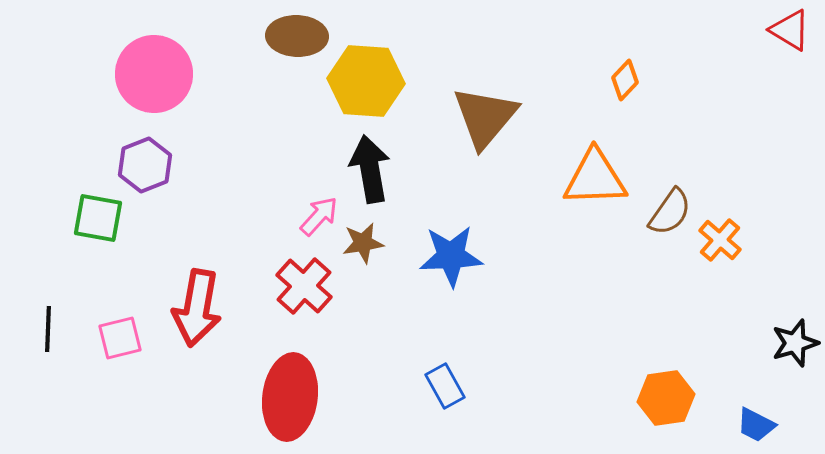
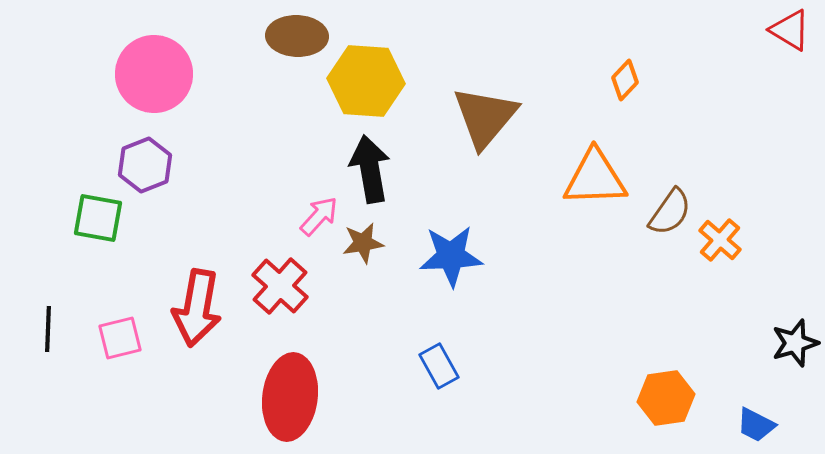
red cross: moved 24 px left
blue rectangle: moved 6 px left, 20 px up
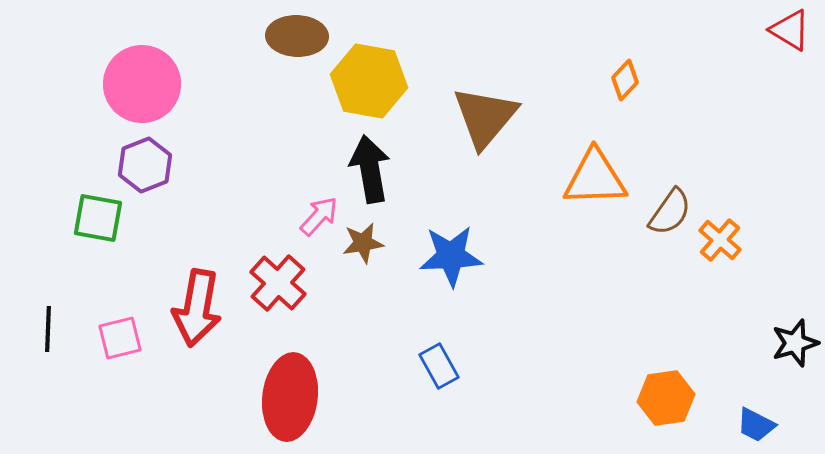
pink circle: moved 12 px left, 10 px down
yellow hexagon: moved 3 px right; rotated 6 degrees clockwise
red cross: moved 2 px left, 3 px up
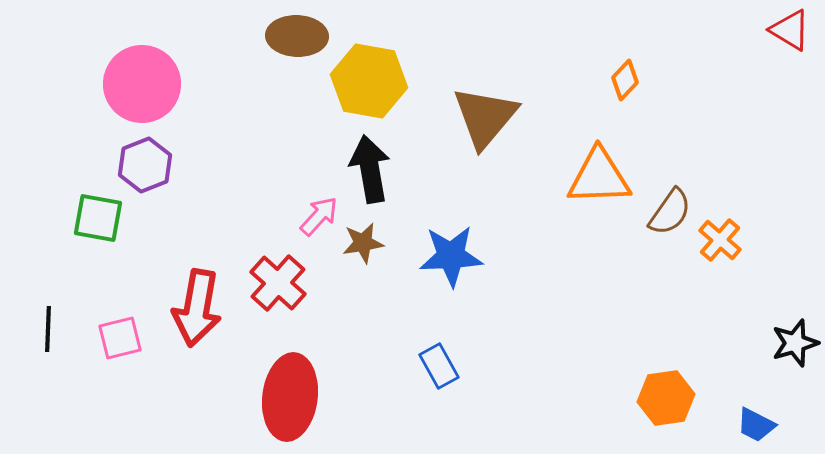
orange triangle: moved 4 px right, 1 px up
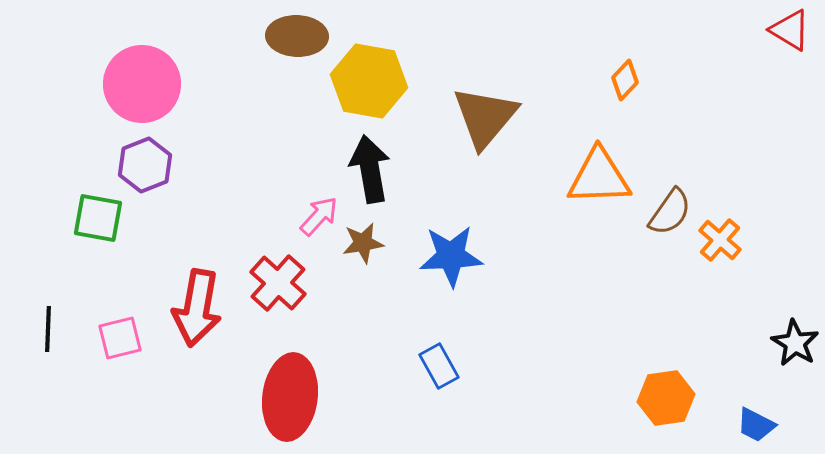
black star: rotated 24 degrees counterclockwise
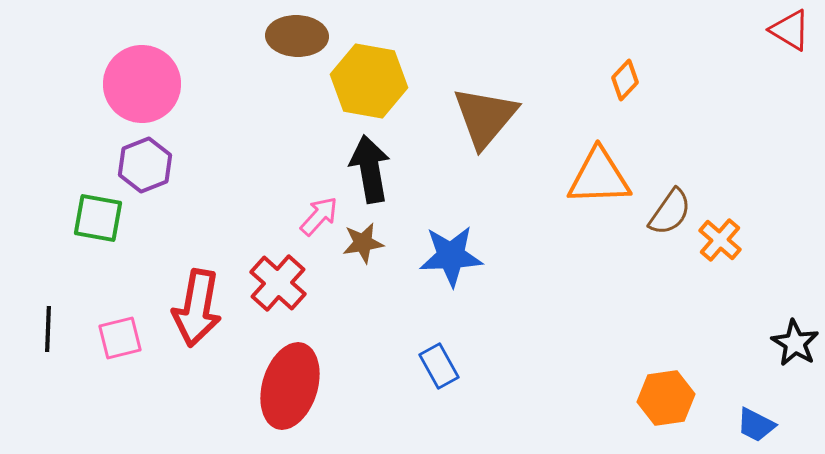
red ellipse: moved 11 px up; rotated 10 degrees clockwise
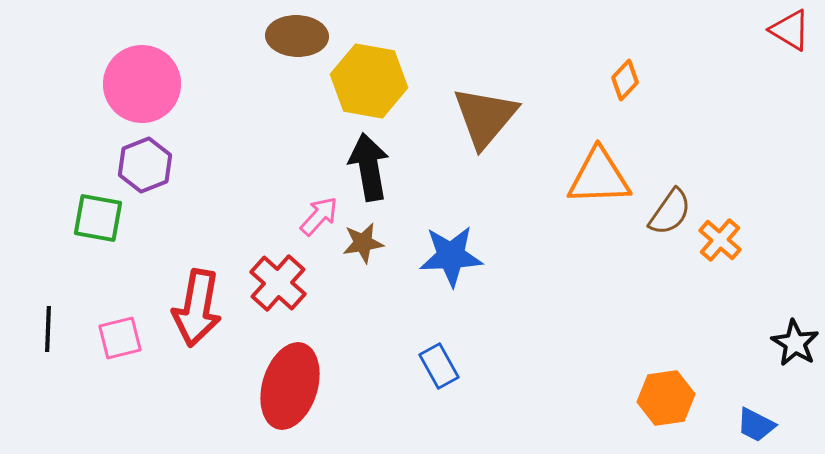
black arrow: moved 1 px left, 2 px up
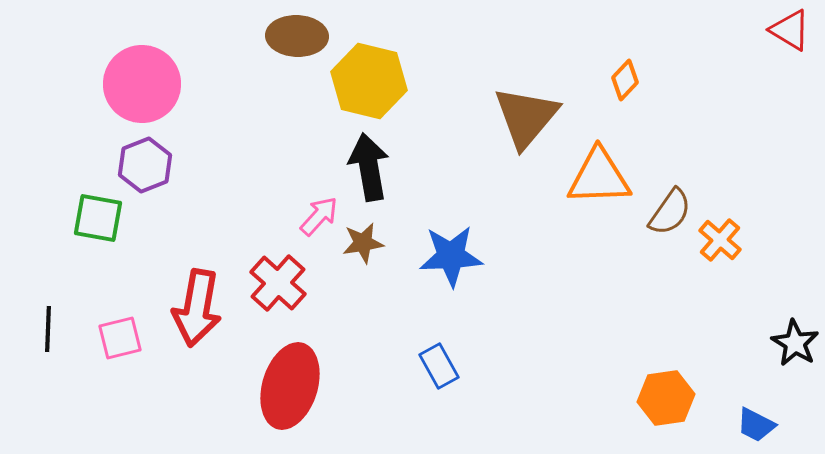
yellow hexagon: rotated 4 degrees clockwise
brown triangle: moved 41 px right
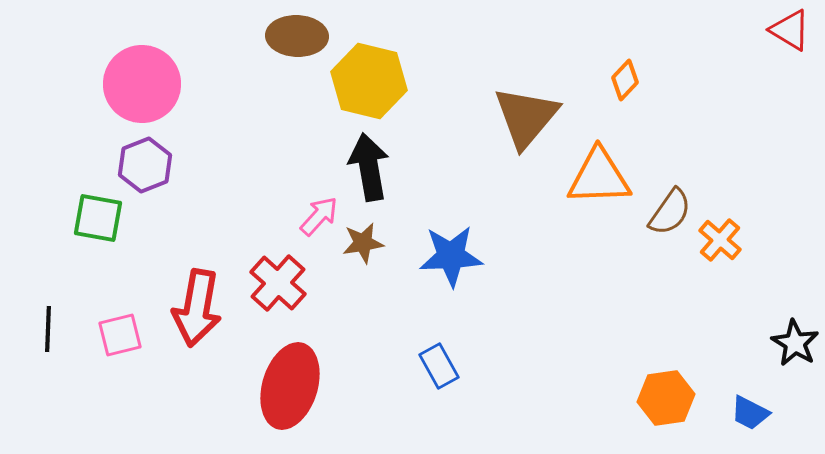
pink square: moved 3 px up
blue trapezoid: moved 6 px left, 12 px up
